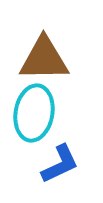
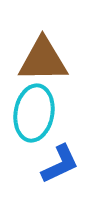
brown triangle: moved 1 px left, 1 px down
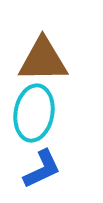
blue L-shape: moved 18 px left, 5 px down
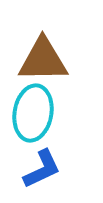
cyan ellipse: moved 1 px left
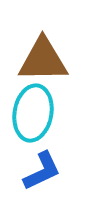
blue L-shape: moved 2 px down
